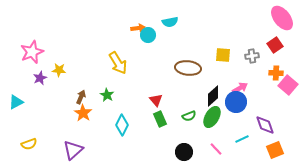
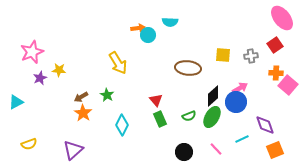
cyan semicircle: rotated 14 degrees clockwise
gray cross: moved 1 px left
brown arrow: rotated 144 degrees counterclockwise
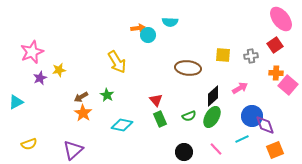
pink ellipse: moved 1 px left, 1 px down
yellow arrow: moved 1 px left, 1 px up
yellow star: rotated 16 degrees counterclockwise
blue circle: moved 16 px right, 14 px down
cyan diamond: rotated 75 degrees clockwise
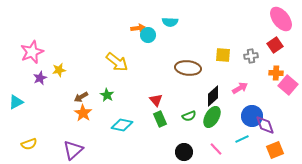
yellow arrow: rotated 20 degrees counterclockwise
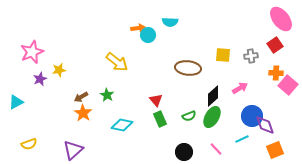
purple star: moved 1 px down
